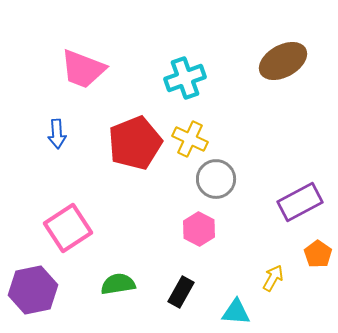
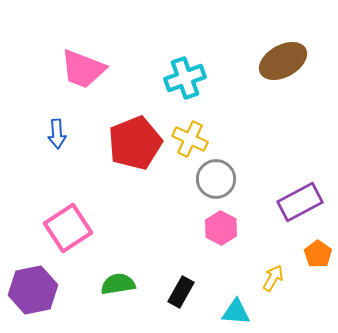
pink hexagon: moved 22 px right, 1 px up
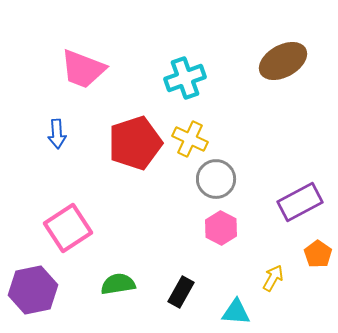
red pentagon: rotated 4 degrees clockwise
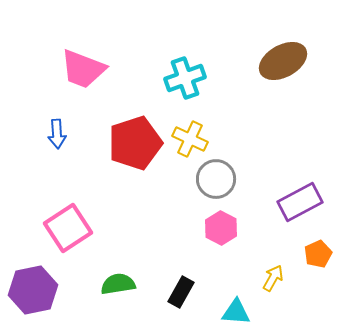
orange pentagon: rotated 12 degrees clockwise
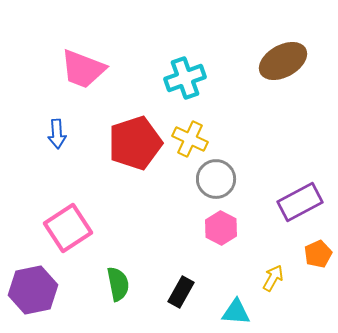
green semicircle: rotated 88 degrees clockwise
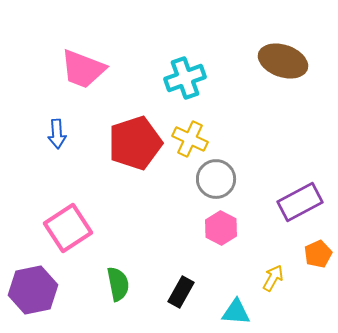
brown ellipse: rotated 48 degrees clockwise
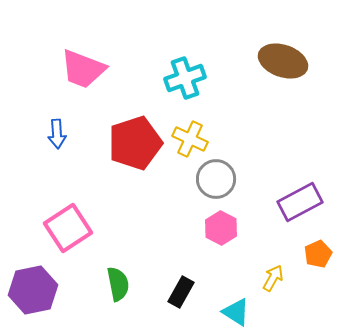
cyan triangle: rotated 28 degrees clockwise
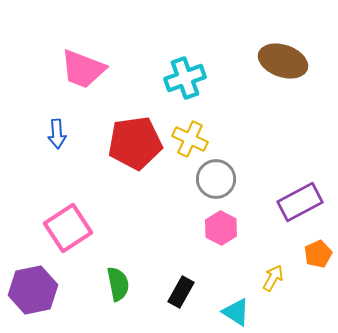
red pentagon: rotated 10 degrees clockwise
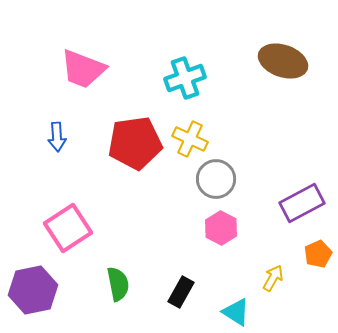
blue arrow: moved 3 px down
purple rectangle: moved 2 px right, 1 px down
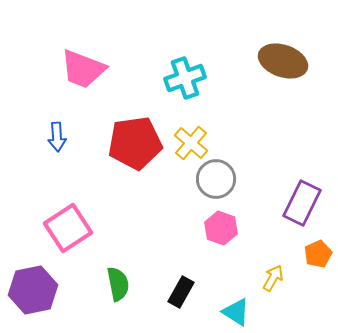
yellow cross: moved 1 px right, 4 px down; rotated 16 degrees clockwise
purple rectangle: rotated 36 degrees counterclockwise
pink hexagon: rotated 8 degrees counterclockwise
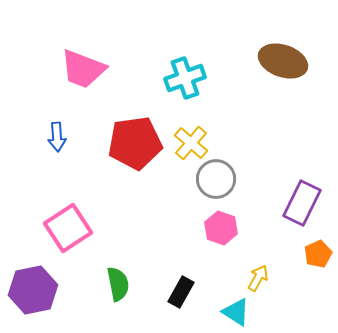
yellow arrow: moved 15 px left
